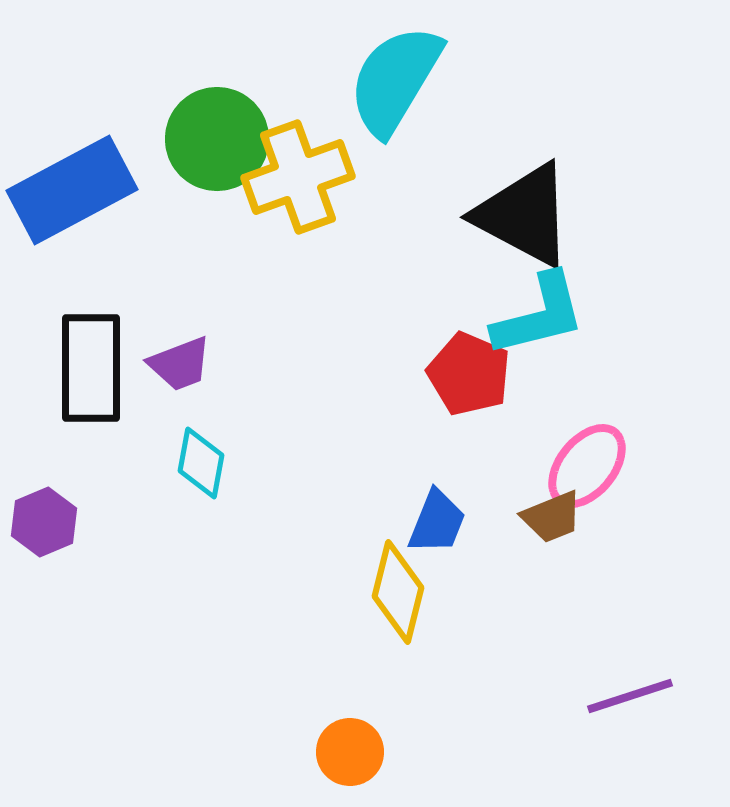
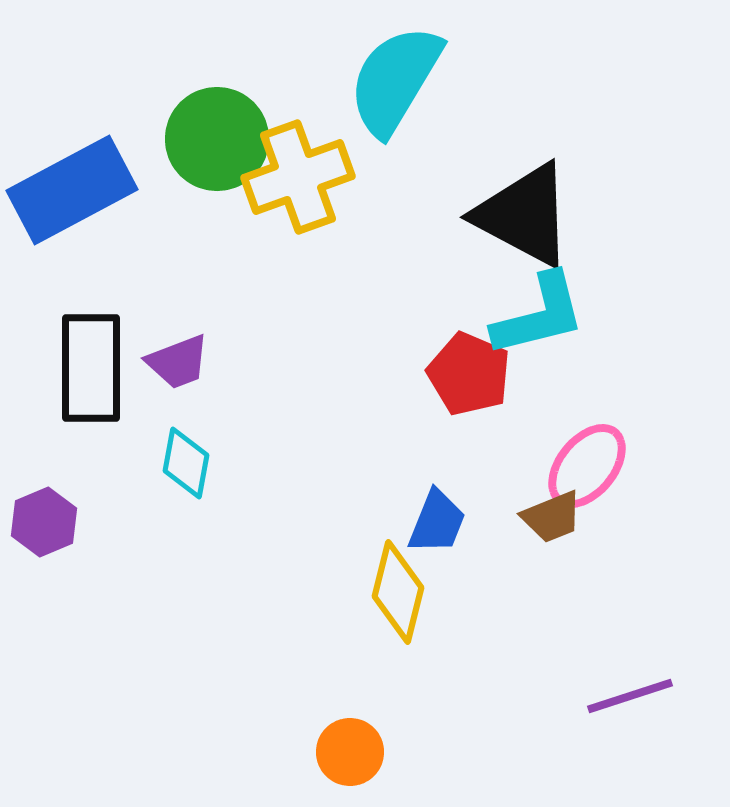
purple trapezoid: moved 2 px left, 2 px up
cyan diamond: moved 15 px left
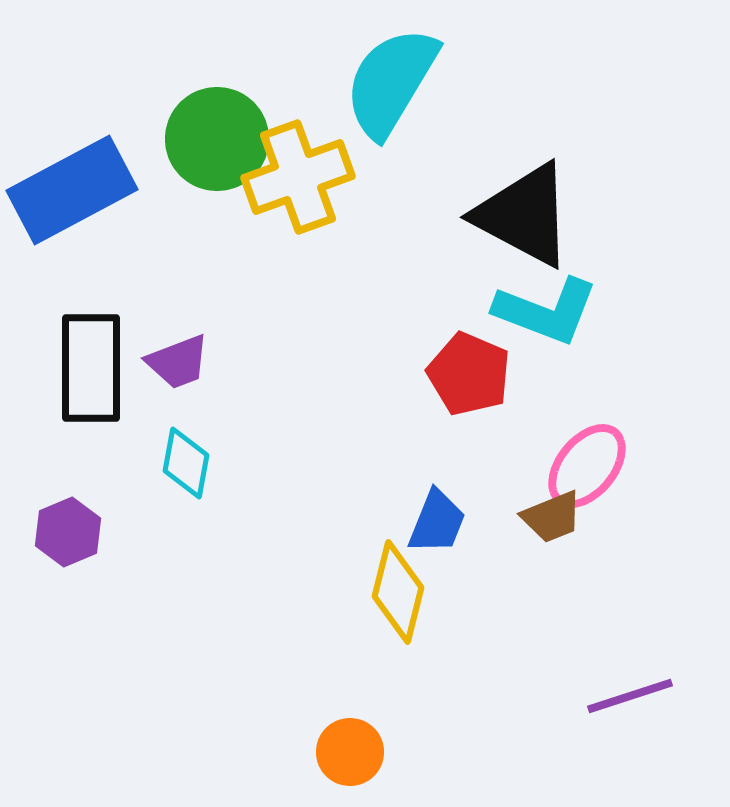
cyan semicircle: moved 4 px left, 2 px down
cyan L-shape: moved 7 px right, 4 px up; rotated 35 degrees clockwise
purple hexagon: moved 24 px right, 10 px down
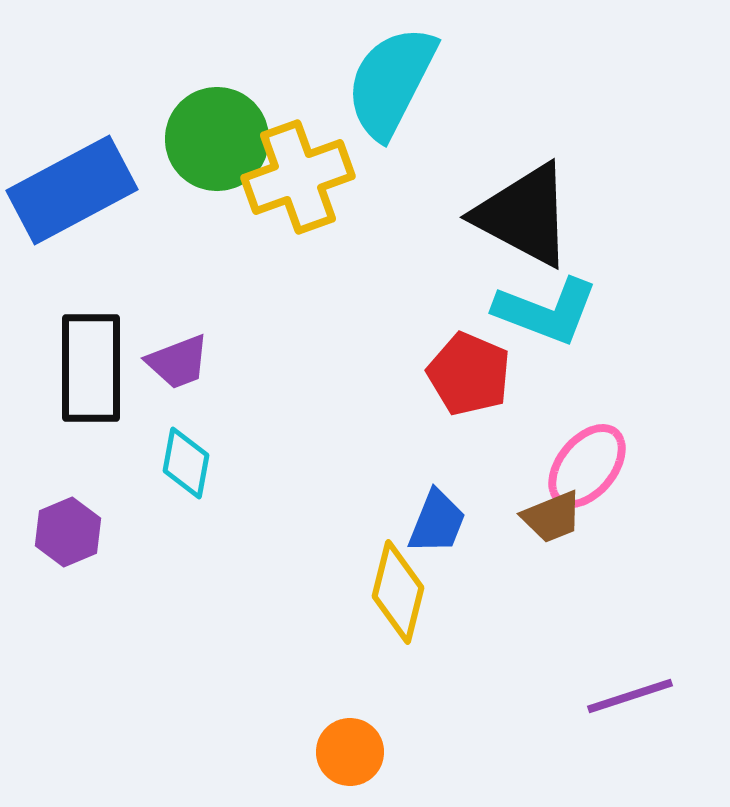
cyan semicircle: rotated 4 degrees counterclockwise
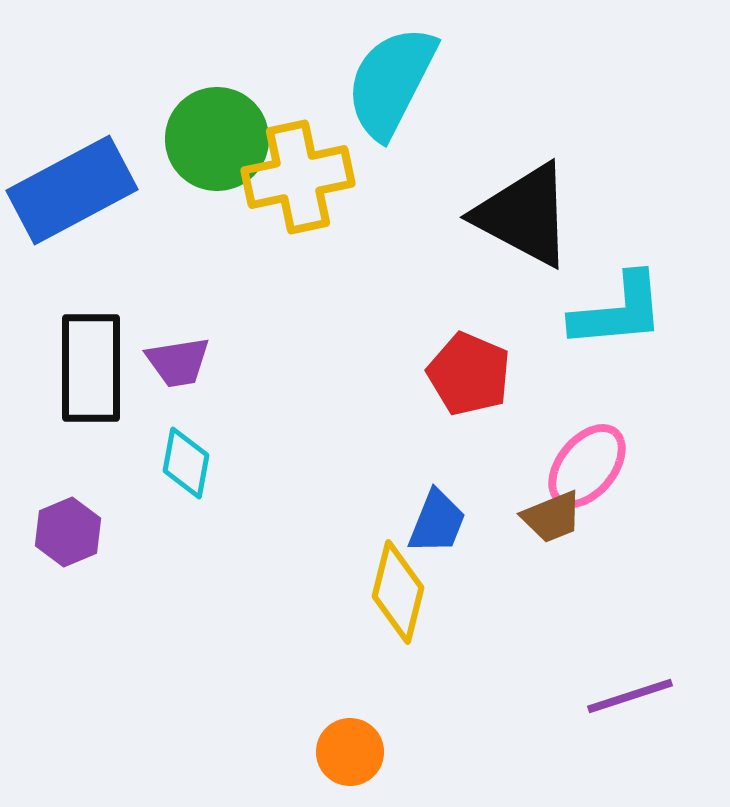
yellow cross: rotated 8 degrees clockwise
cyan L-shape: moved 72 px right; rotated 26 degrees counterclockwise
purple trapezoid: rotated 12 degrees clockwise
